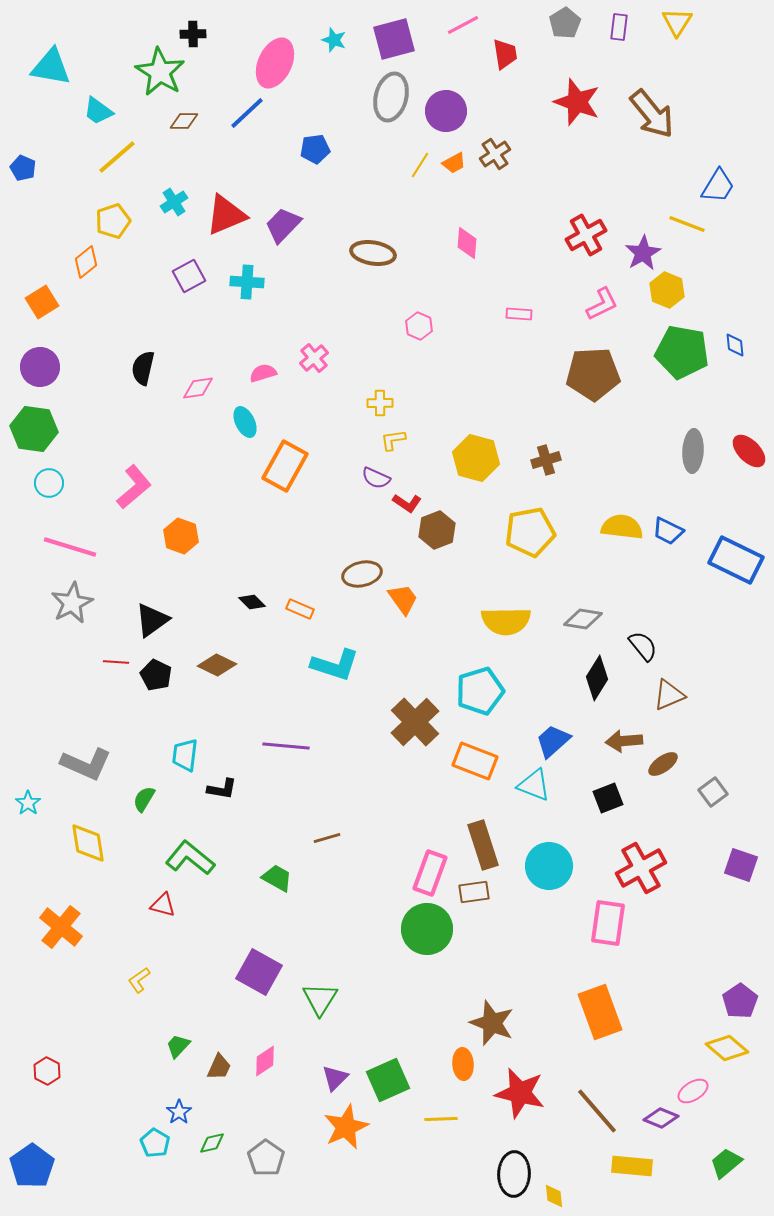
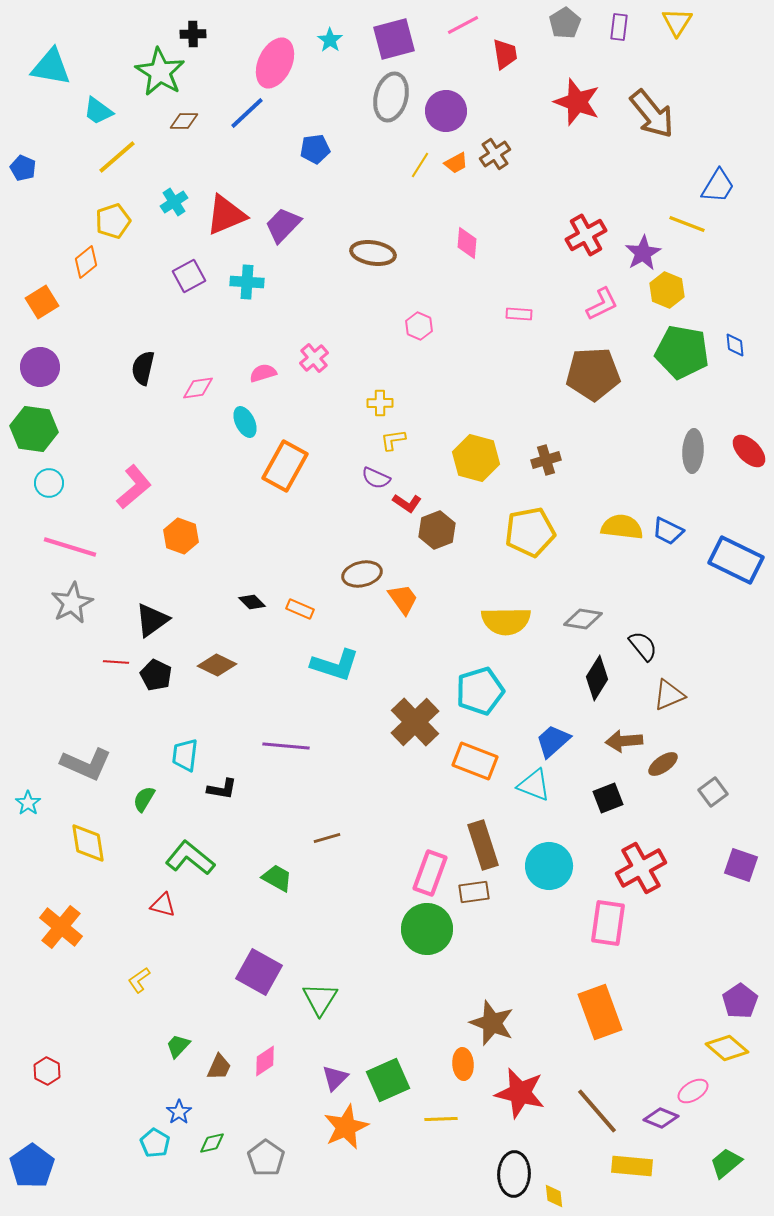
cyan star at (334, 40): moved 4 px left; rotated 15 degrees clockwise
orange trapezoid at (454, 163): moved 2 px right
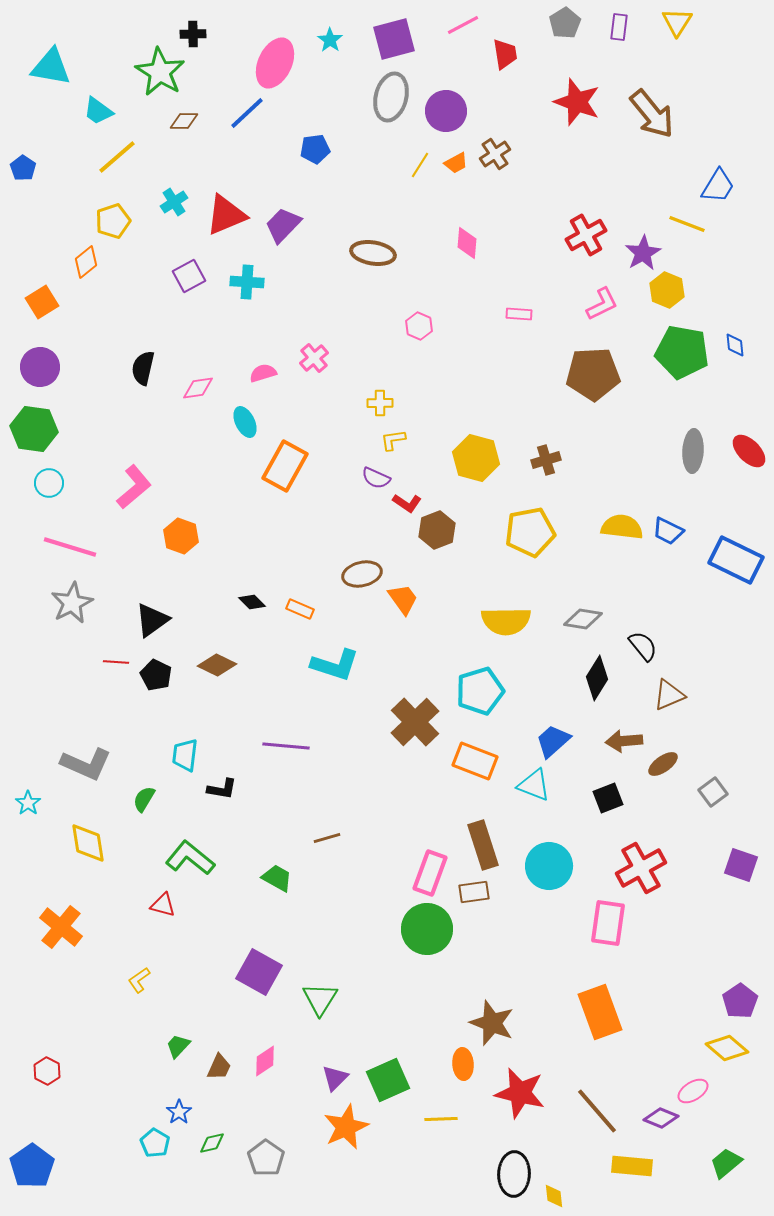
blue pentagon at (23, 168): rotated 10 degrees clockwise
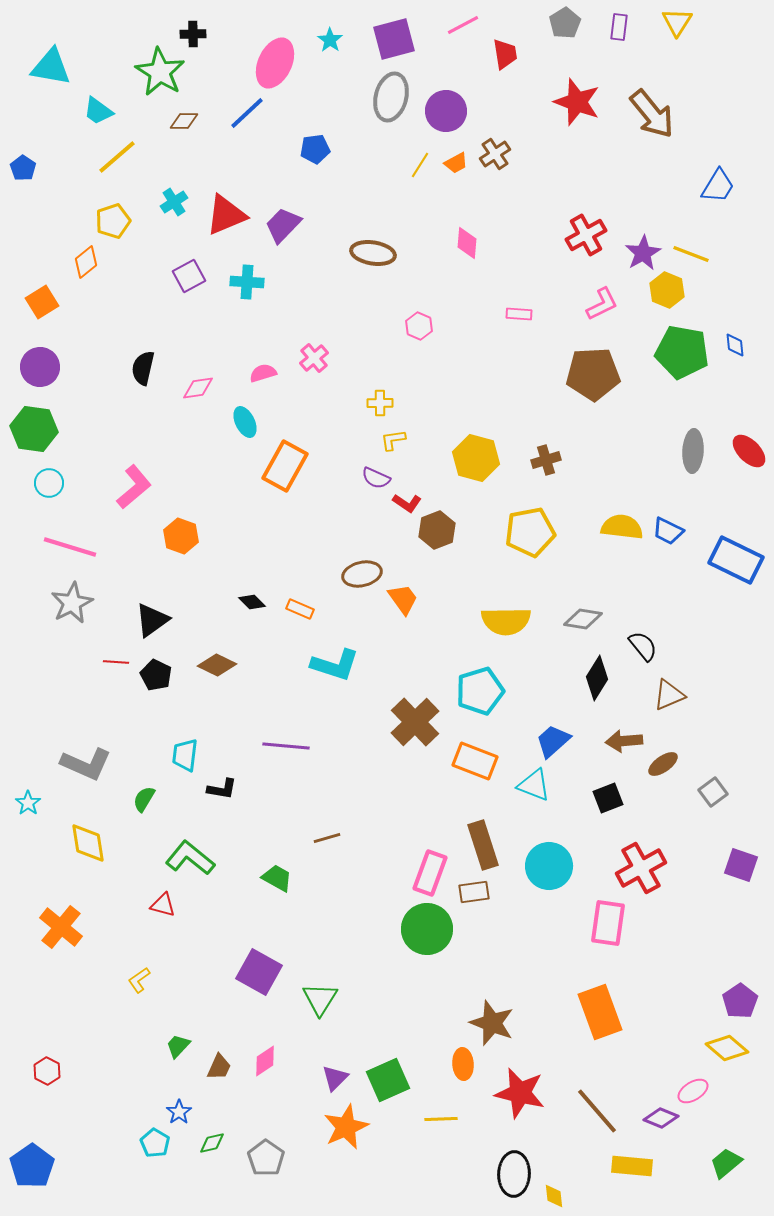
yellow line at (687, 224): moved 4 px right, 30 px down
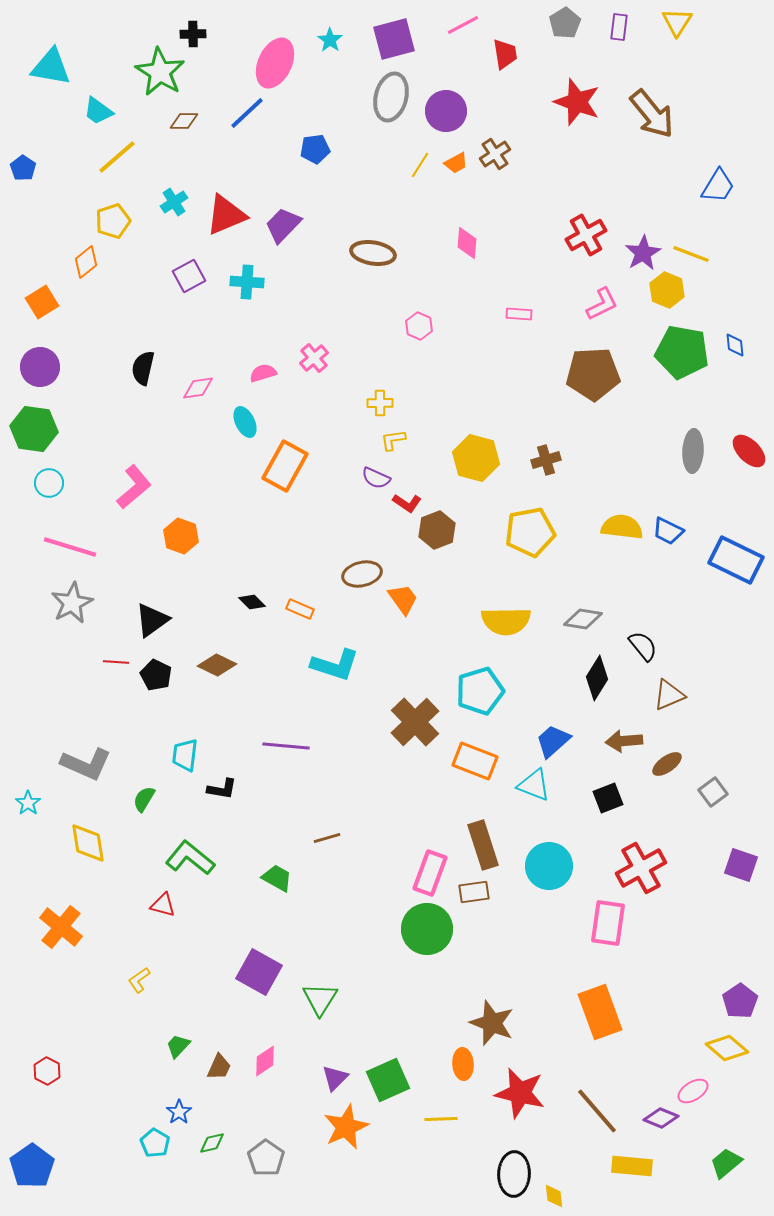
brown ellipse at (663, 764): moved 4 px right
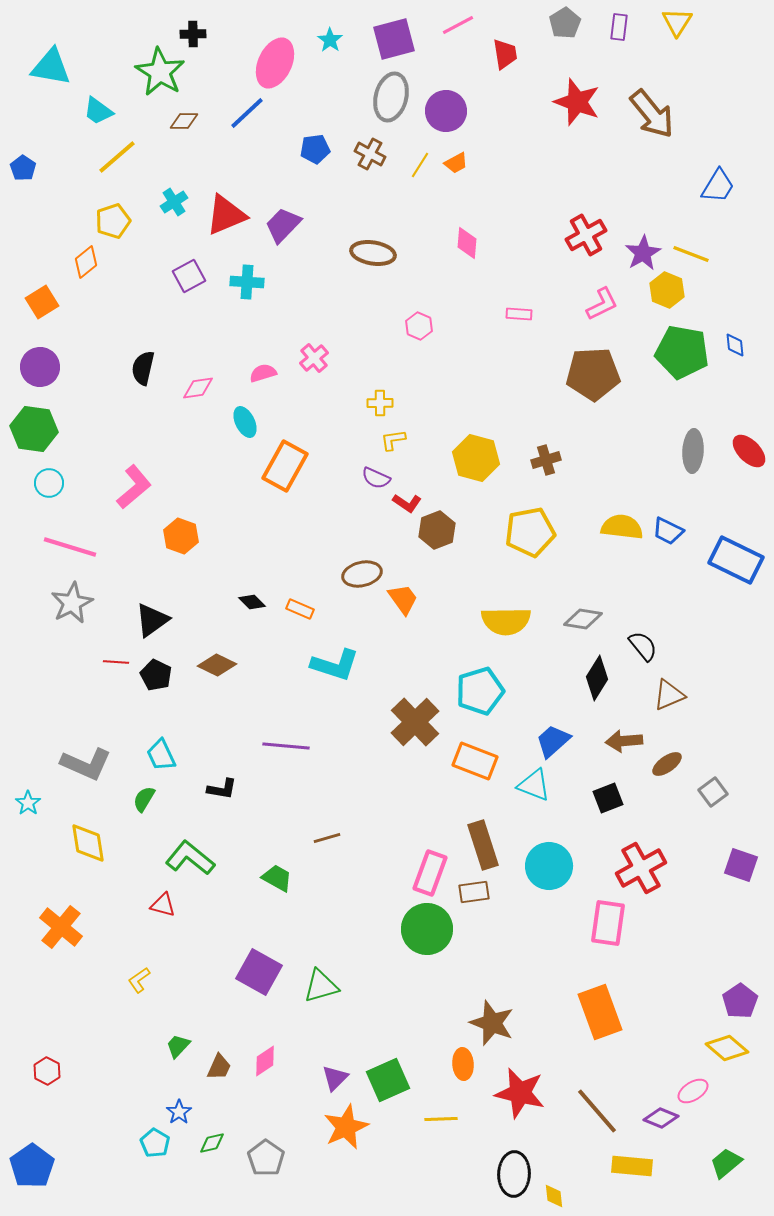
pink line at (463, 25): moved 5 px left
brown cross at (495, 154): moved 125 px left; rotated 28 degrees counterclockwise
cyan trapezoid at (185, 755): moved 24 px left; rotated 32 degrees counterclockwise
green triangle at (320, 999): moved 1 px right, 13 px up; rotated 42 degrees clockwise
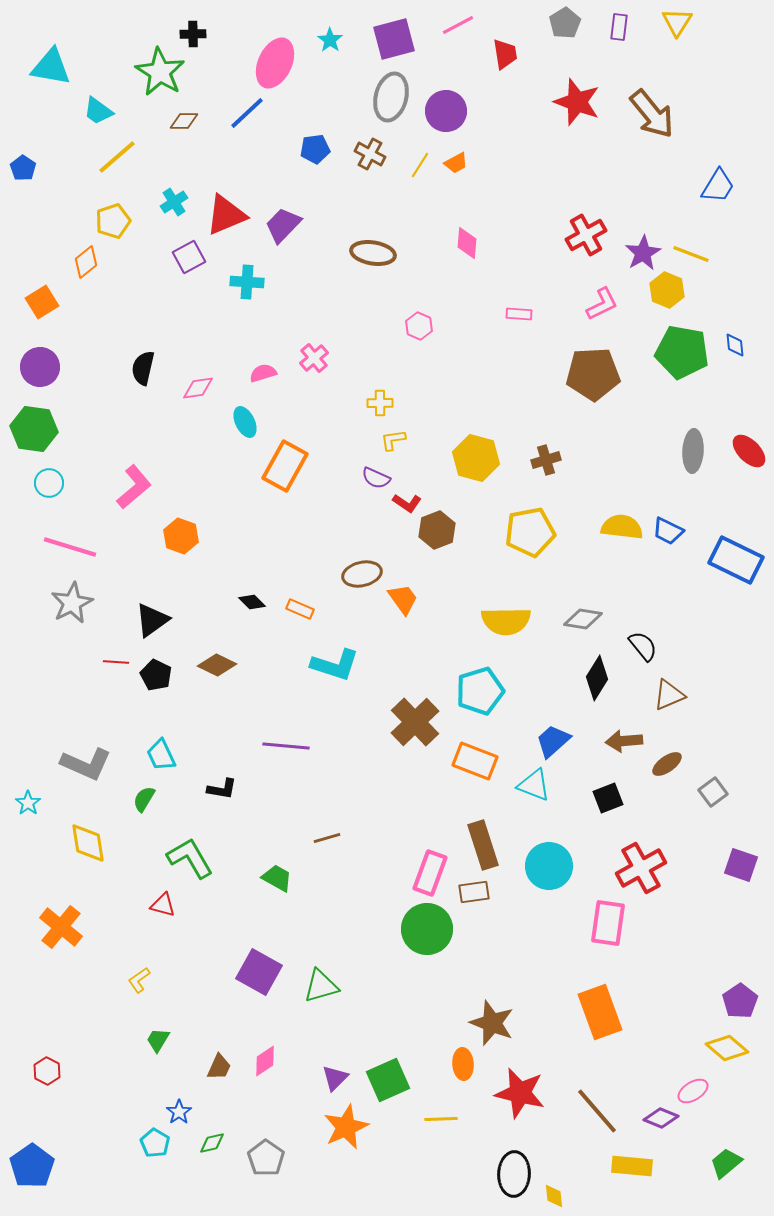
purple square at (189, 276): moved 19 px up
green L-shape at (190, 858): rotated 21 degrees clockwise
green trapezoid at (178, 1046): moved 20 px left, 6 px up; rotated 12 degrees counterclockwise
